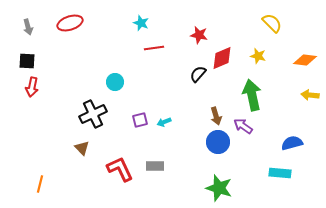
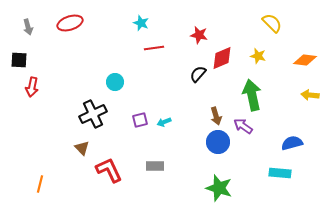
black square: moved 8 px left, 1 px up
red L-shape: moved 11 px left, 1 px down
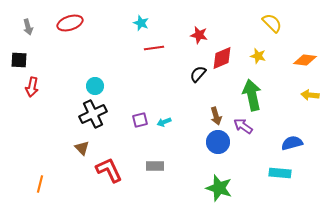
cyan circle: moved 20 px left, 4 px down
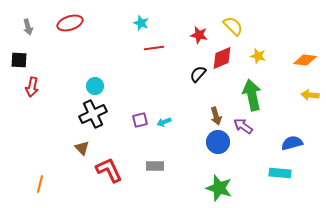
yellow semicircle: moved 39 px left, 3 px down
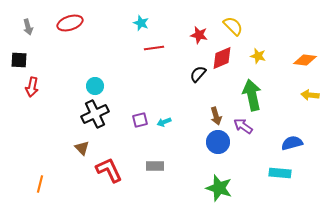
black cross: moved 2 px right
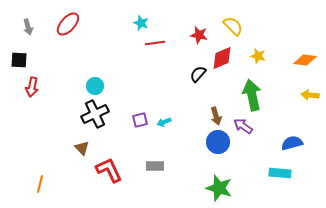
red ellipse: moved 2 px left, 1 px down; rotated 30 degrees counterclockwise
red line: moved 1 px right, 5 px up
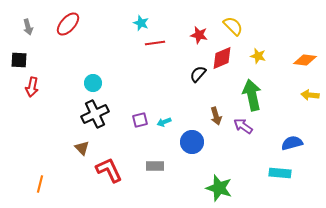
cyan circle: moved 2 px left, 3 px up
blue circle: moved 26 px left
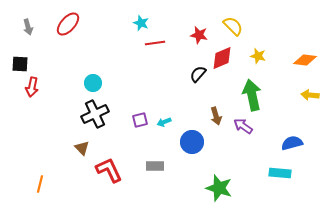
black square: moved 1 px right, 4 px down
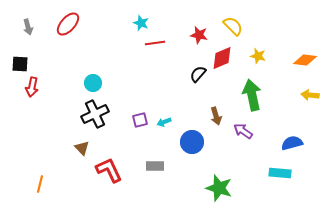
purple arrow: moved 5 px down
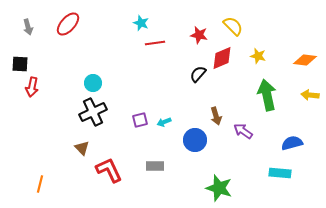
green arrow: moved 15 px right
black cross: moved 2 px left, 2 px up
blue circle: moved 3 px right, 2 px up
